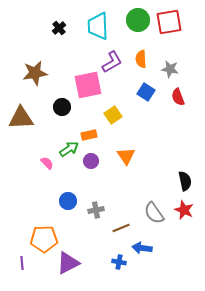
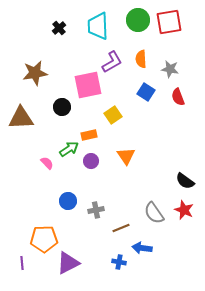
black semicircle: rotated 138 degrees clockwise
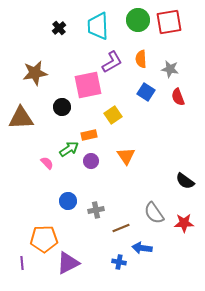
red star: moved 13 px down; rotated 24 degrees counterclockwise
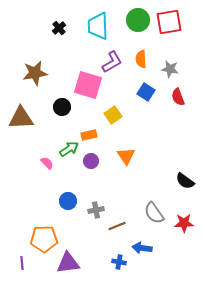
pink square: rotated 28 degrees clockwise
brown line: moved 4 px left, 2 px up
purple triangle: rotated 20 degrees clockwise
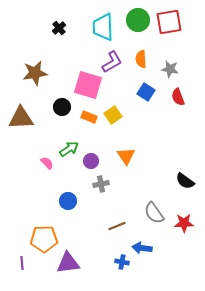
cyan trapezoid: moved 5 px right, 1 px down
orange rectangle: moved 18 px up; rotated 35 degrees clockwise
gray cross: moved 5 px right, 26 px up
blue cross: moved 3 px right
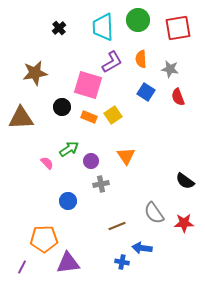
red square: moved 9 px right, 6 px down
purple line: moved 4 px down; rotated 32 degrees clockwise
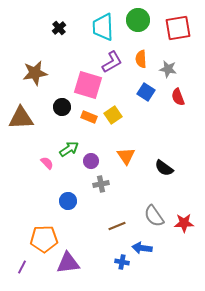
gray star: moved 2 px left
black semicircle: moved 21 px left, 13 px up
gray semicircle: moved 3 px down
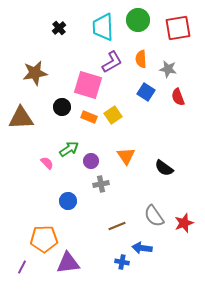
red star: rotated 18 degrees counterclockwise
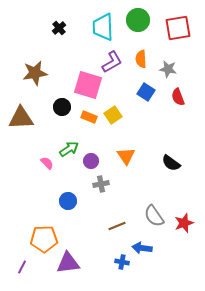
black semicircle: moved 7 px right, 5 px up
